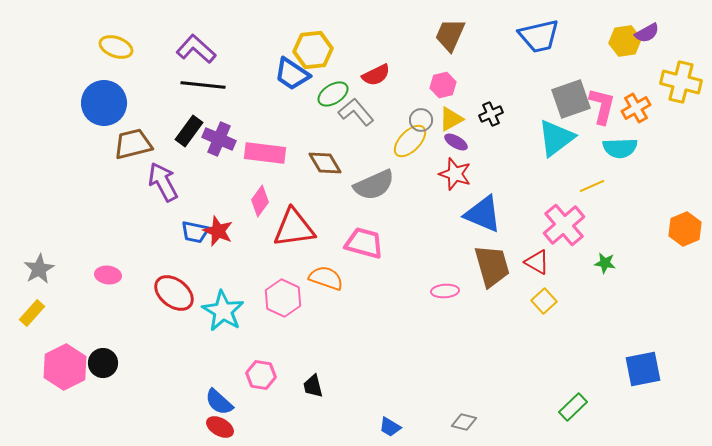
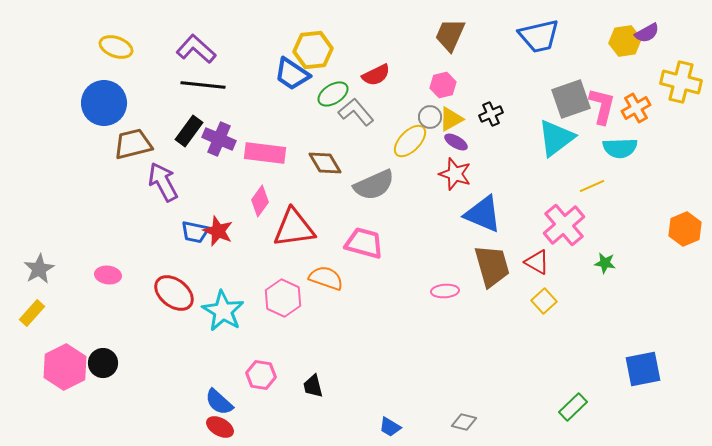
gray circle at (421, 120): moved 9 px right, 3 px up
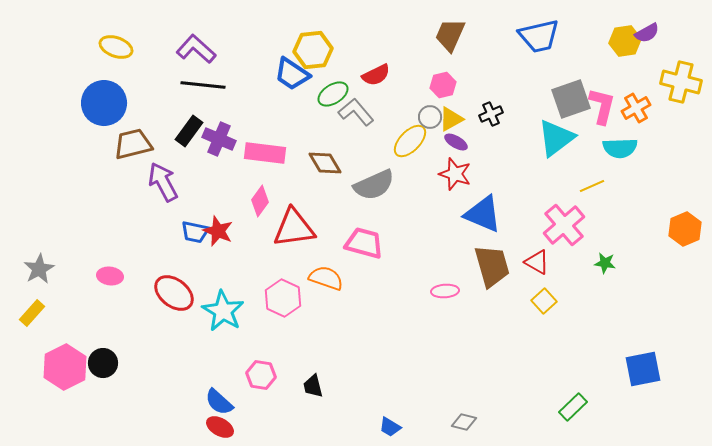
pink ellipse at (108, 275): moved 2 px right, 1 px down
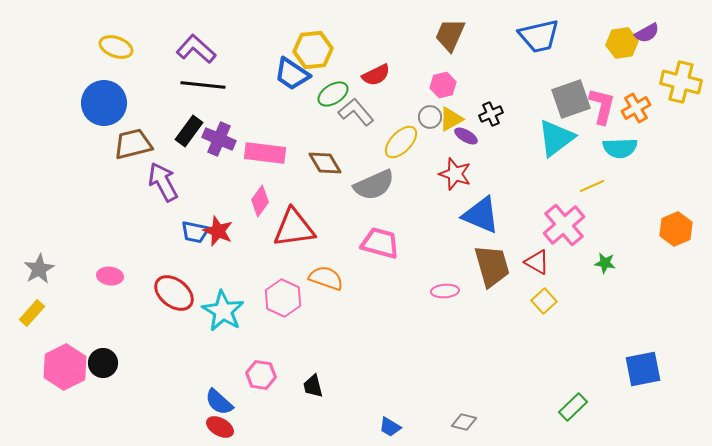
yellow hexagon at (625, 41): moved 3 px left, 2 px down
yellow ellipse at (410, 141): moved 9 px left, 1 px down
purple ellipse at (456, 142): moved 10 px right, 6 px up
blue triangle at (483, 214): moved 2 px left, 1 px down
orange hexagon at (685, 229): moved 9 px left
pink trapezoid at (364, 243): moved 16 px right
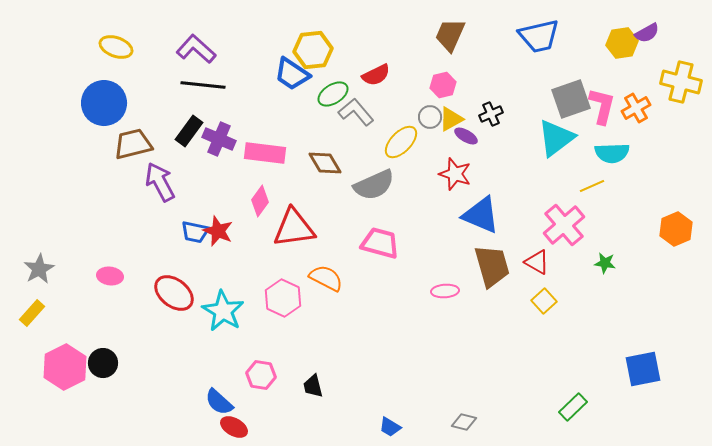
cyan semicircle at (620, 148): moved 8 px left, 5 px down
purple arrow at (163, 182): moved 3 px left
orange semicircle at (326, 278): rotated 8 degrees clockwise
red ellipse at (220, 427): moved 14 px right
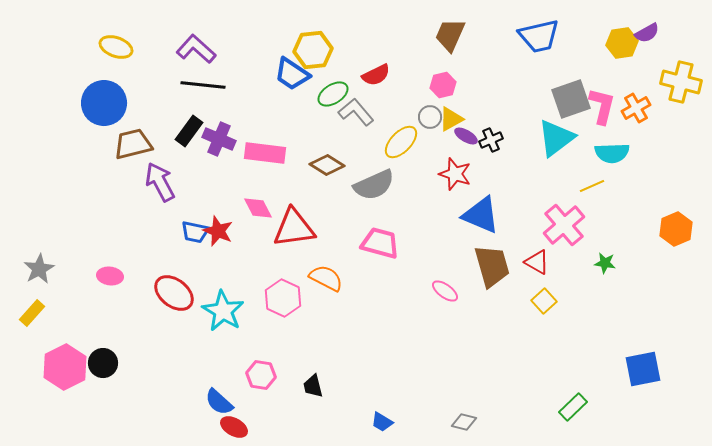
black cross at (491, 114): moved 26 px down
brown diamond at (325, 163): moved 2 px right, 2 px down; rotated 28 degrees counterclockwise
pink diamond at (260, 201): moved 2 px left, 7 px down; rotated 64 degrees counterclockwise
pink ellipse at (445, 291): rotated 40 degrees clockwise
blue trapezoid at (390, 427): moved 8 px left, 5 px up
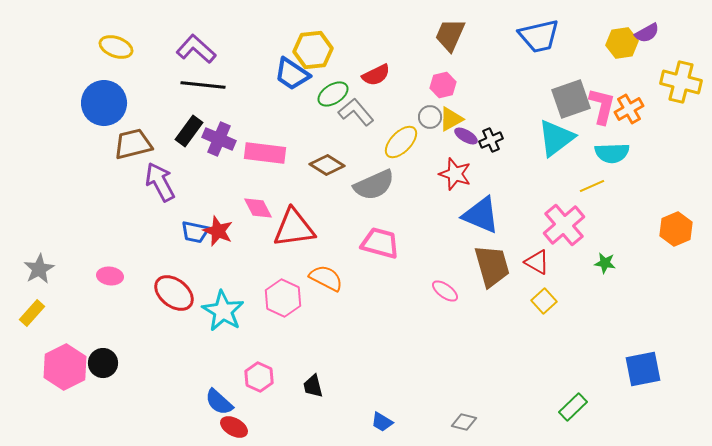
orange cross at (636, 108): moved 7 px left, 1 px down
pink hexagon at (261, 375): moved 2 px left, 2 px down; rotated 16 degrees clockwise
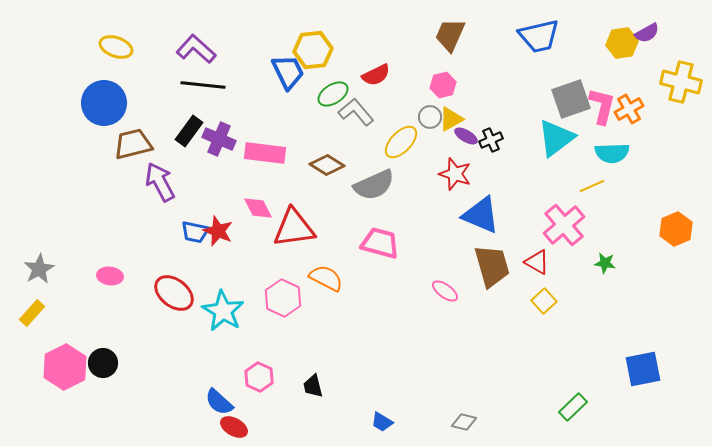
blue trapezoid at (292, 74): moved 4 px left, 2 px up; rotated 150 degrees counterclockwise
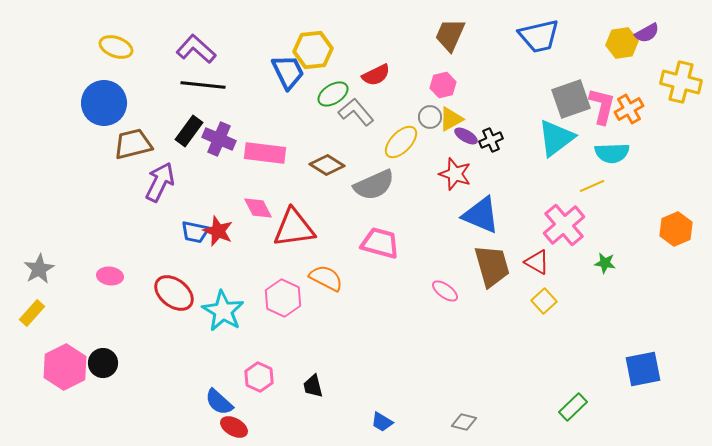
purple arrow at (160, 182): rotated 54 degrees clockwise
